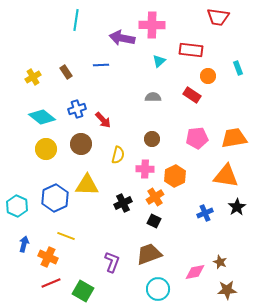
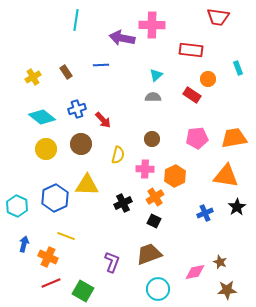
cyan triangle at (159, 61): moved 3 px left, 14 px down
orange circle at (208, 76): moved 3 px down
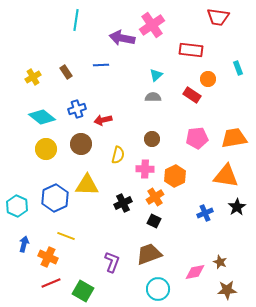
pink cross at (152, 25): rotated 35 degrees counterclockwise
red arrow at (103, 120): rotated 120 degrees clockwise
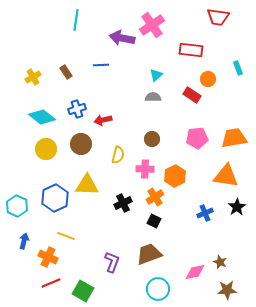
blue arrow at (24, 244): moved 3 px up
